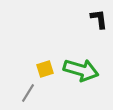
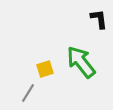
green arrow: moved 8 px up; rotated 144 degrees counterclockwise
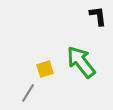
black L-shape: moved 1 px left, 3 px up
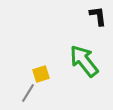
green arrow: moved 3 px right, 1 px up
yellow square: moved 4 px left, 5 px down
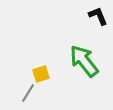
black L-shape: rotated 15 degrees counterclockwise
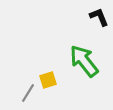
black L-shape: moved 1 px right, 1 px down
yellow square: moved 7 px right, 6 px down
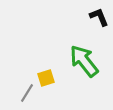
yellow square: moved 2 px left, 2 px up
gray line: moved 1 px left
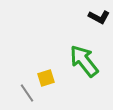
black L-shape: rotated 140 degrees clockwise
gray line: rotated 66 degrees counterclockwise
